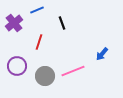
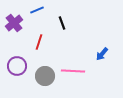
pink line: rotated 25 degrees clockwise
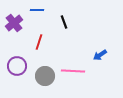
blue line: rotated 24 degrees clockwise
black line: moved 2 px right, 1 px up
blue arrow: moved 2 px left, 1 px down; rotated 16 degrees clockwise
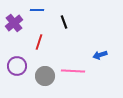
blue arrow: rotated 16 degrees clockwise
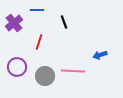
purple circle: moved 1 px down
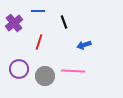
blue line: moved 1 px right, 1 px down
blue arrow: moved 16 px left, 10 px up
purple circle: moved 2 px right, 2 px down
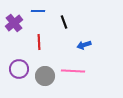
red line: rotated 21 degrees counterclockwise
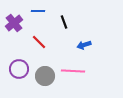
red line: rotated 42 degrees counterclockwise
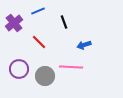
blue line: rotated 24 degrees counterclockwise
pink line: moved 2 px left, 4 px up
